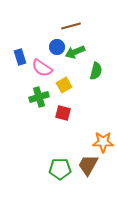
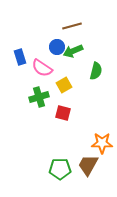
brown line: moved 1 px right
green arrow: moved 2 px left, 1 px up
orange star: moved 1 px left, 1 px down
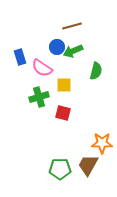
yellow square: rotated 28 degrees clockwise
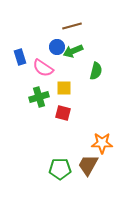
pink semicircle: moved 1 px right
yellow square: moved 3 px down
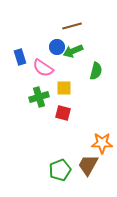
green pentagon: moved 1 px down; rotated 20 degrees counterclockwise
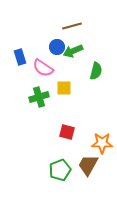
red square: moved 4 px right, 19 px down
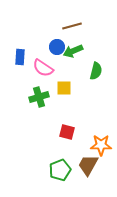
blue rectangle: rotated 21 degrees clockwise
orange star: moved 1 px left, 2 px down
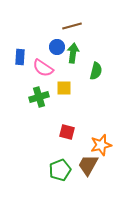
green arrow: moved 2 px down; rotated 120 degrees clockwise
orange star: rotated 15 degrees counterclockwise
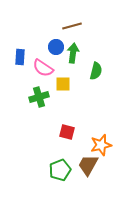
blue circle: moved 1 px left
yellow square: moved 1 px left, 4 px up
